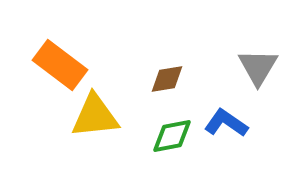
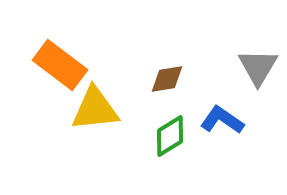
yellow triangle: moved 7 px up
blue L-shape: moved 4 px left, 3 px up
green diamond: moved 2 px left; rotated 21 degrees counterclockwise
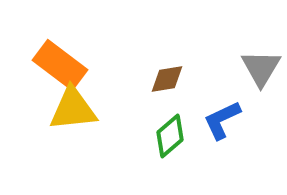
gray triangle: moved 3 px right, 1 px down
yellow triangle: moved 22 px left
blue L-shape: rotated 60 degrees counterclockwise
green diamond: rotated 9 degrees counterclockwise
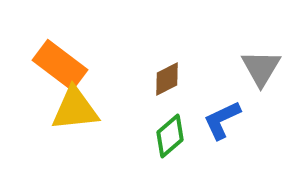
brown diamond: rotated 18 degrees counterclockwise
yellow triangle: moved 2 px right
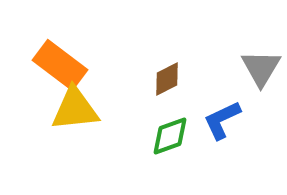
green diamond: rotated 21 degrees clockwise
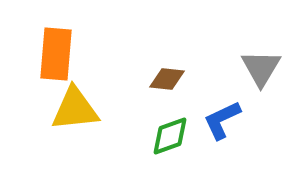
orange rectangle: moved 4 px left, 11 px up; rotated 58 degrees clockwise
brown diamond: rotated 33 degrees clockwise
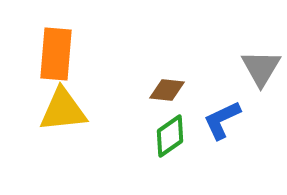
brown diamond: moved 11 px down
yellow triangle: moved 12 px left, 1 px down
green diamond: rotated 15 degrees counterclockwise
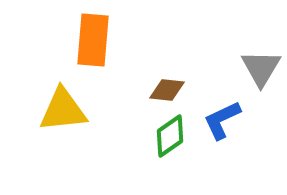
orange rectangle: moved 37 px right, 14 px up
